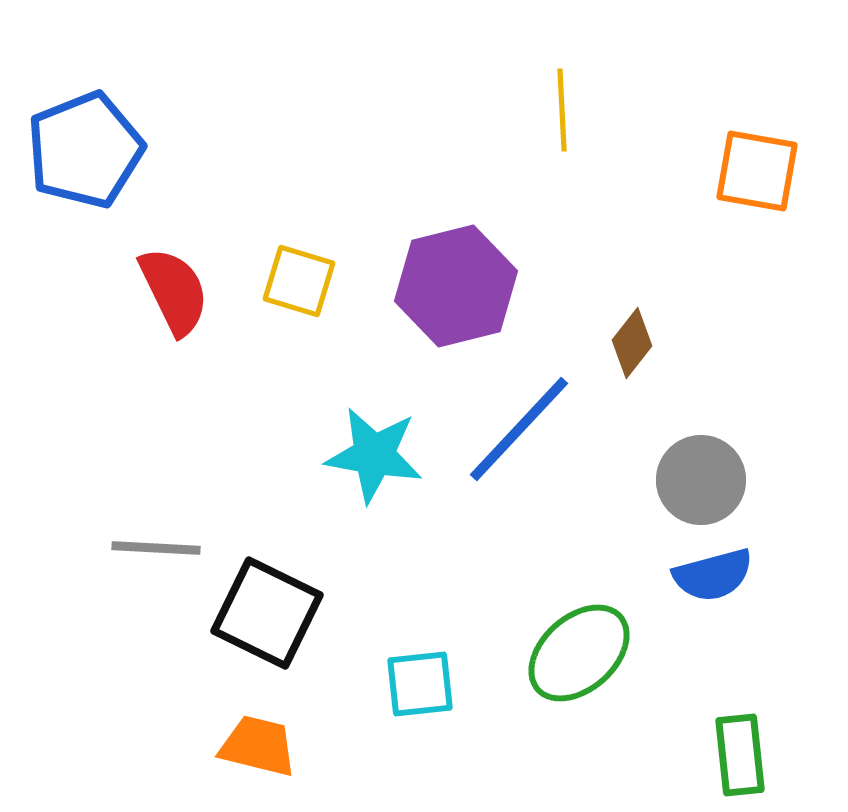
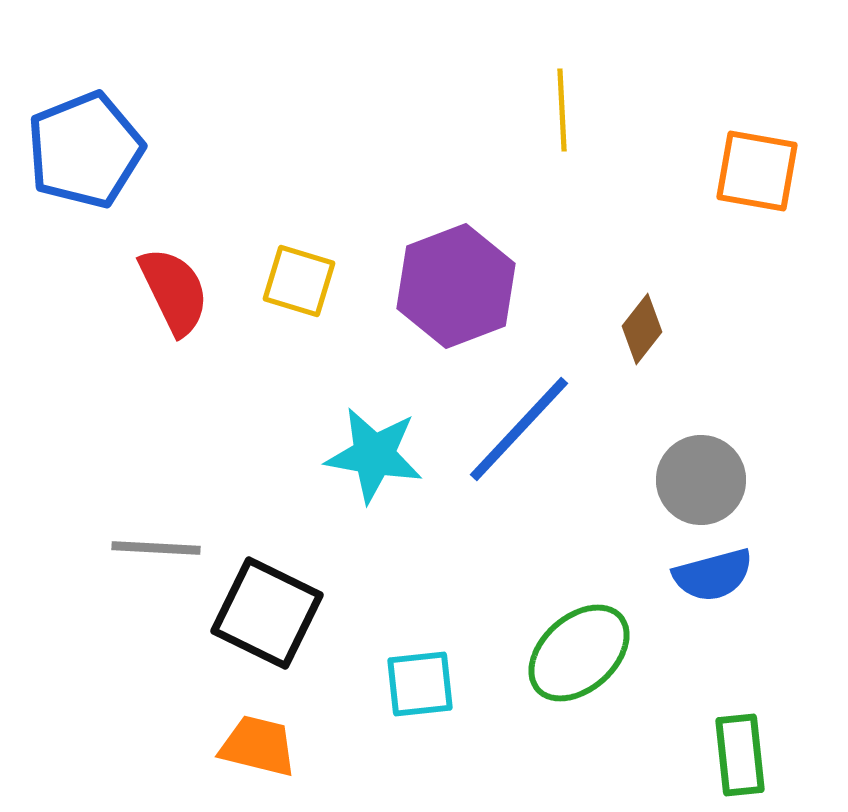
purple hexagon: rotated 7 degrees counterclockwise
brown diamond: moved 10 px right, 14 px up
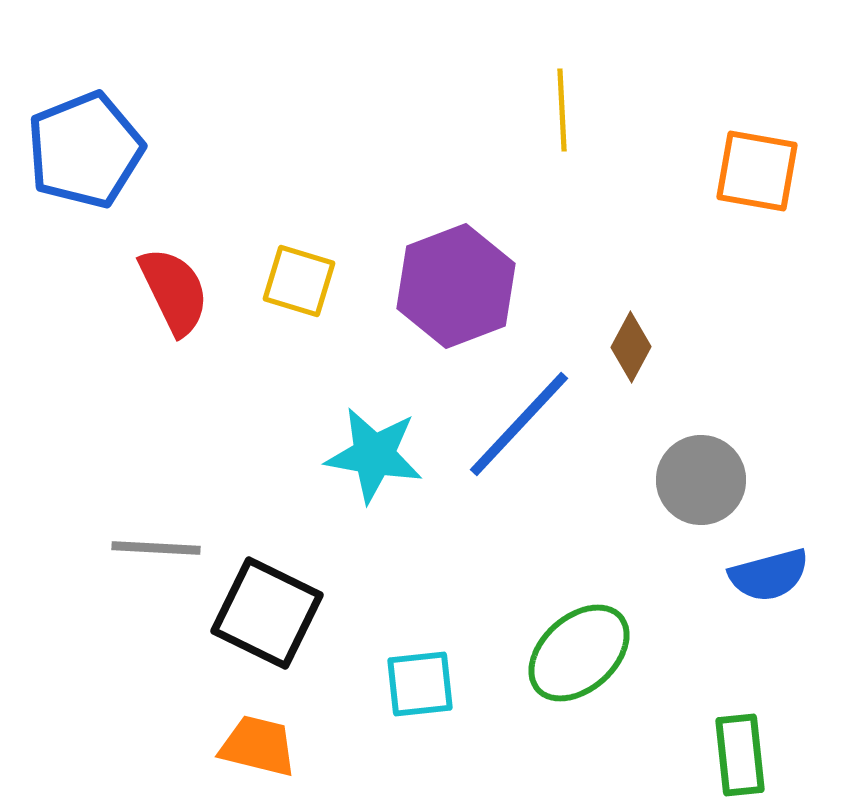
brown diamond: moved 11 px left, 18 px down; rotated 10 degrees counterclockwise
blue line: moved 5 px up
blue semicircle: moved 56 px right
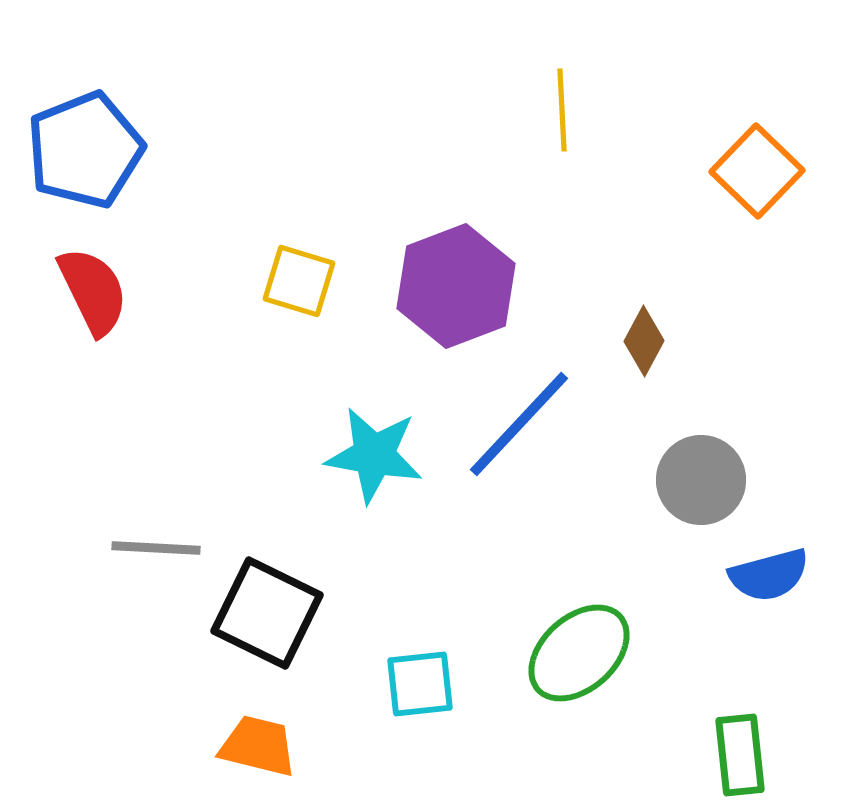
orange square: rotated 34 degrees clockwise
red semicircle: moved 81 px left
brown diamond: moved 13 px right, 6 px up
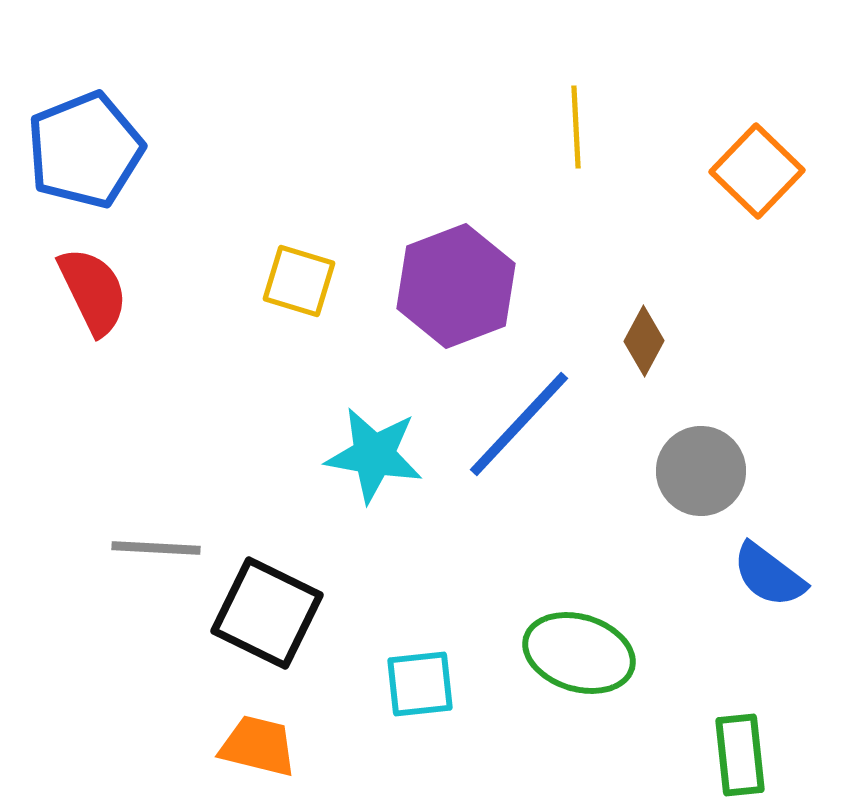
yellow line: moved 14 px right, 17 px down
gray circle: moved 9 px up
blue semicircle: rotated 52 degrees clockwise
green ellipse: rotated 59 degrees clockwise
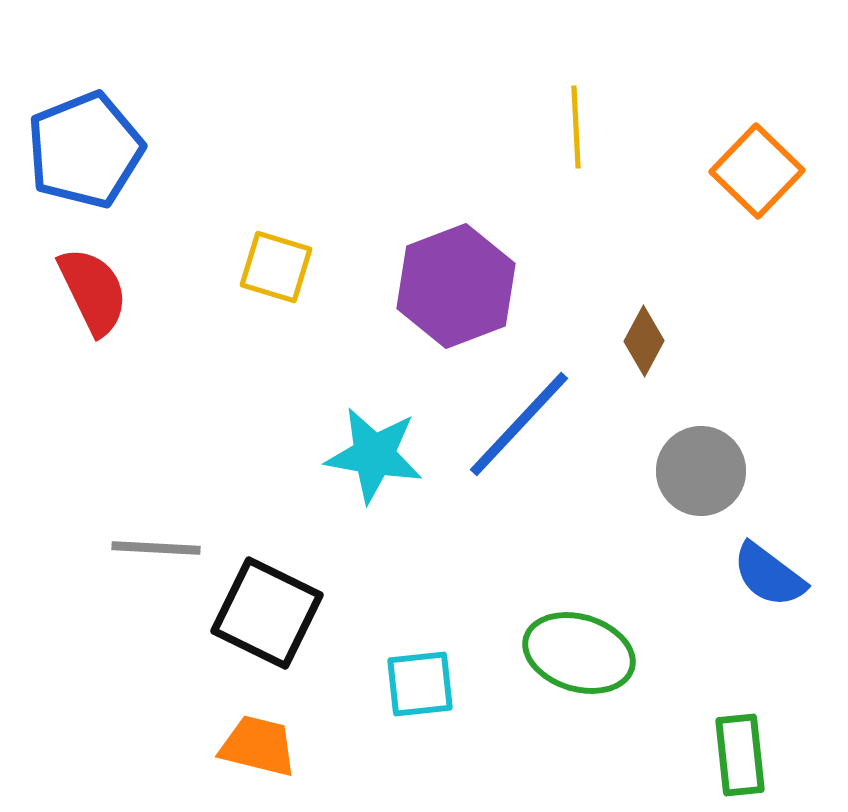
yellow square: moved 23 px left, 14 px up
